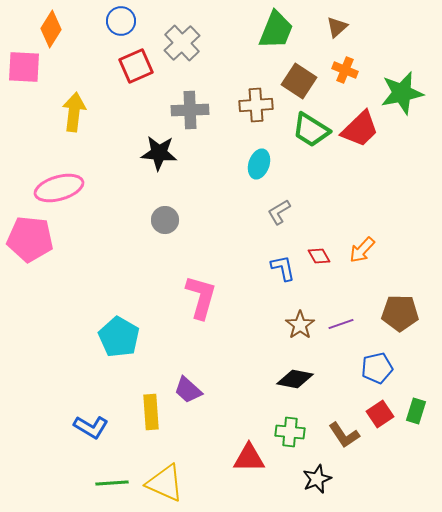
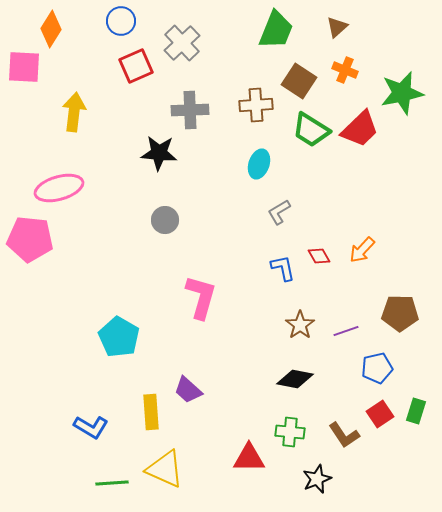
purple line at (341, 324): moved 5 px right, 7 px down
yellow triangle at (165, 483): moved 14 px up
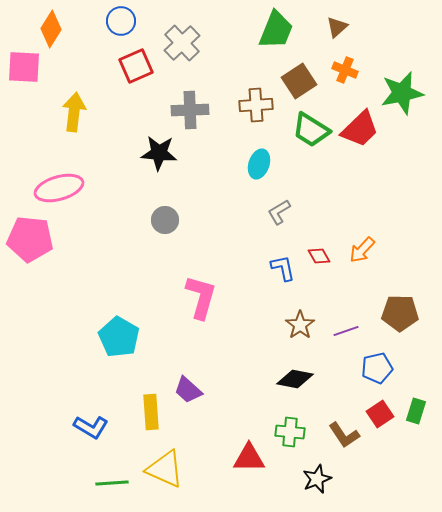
brown square at (299, 81): rotated 24 degrees clockwise
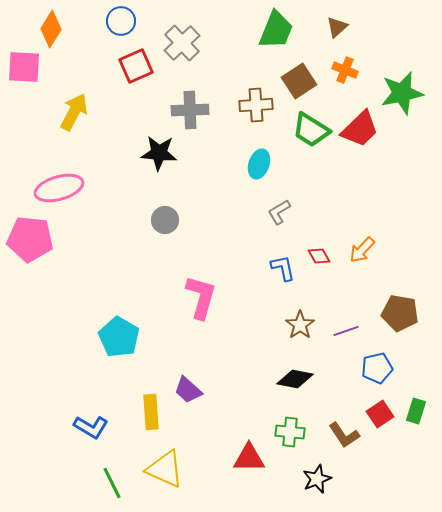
yellow arrow at (74, 112): rotated 21 degrees clockwise
brown pentagon at (400, 313): rotated 9 degrees clockwise
green line at (112, 483): rotated 68 degrees clockwise
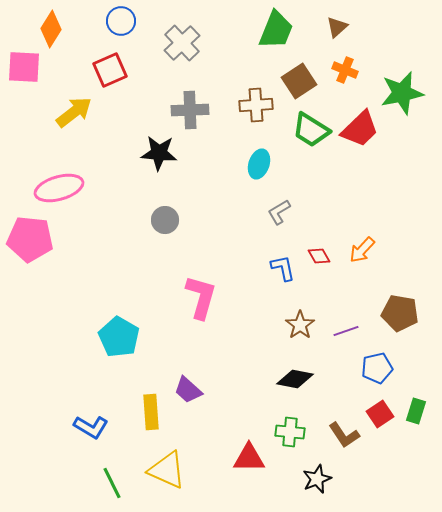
red square at (136, 66): moved 26 px left, 4 px down
yellow arrow at (74, 112): rotated 24 degrees clockwise
yellow triangle at (165, 469): moved 2 px right, 1 px down
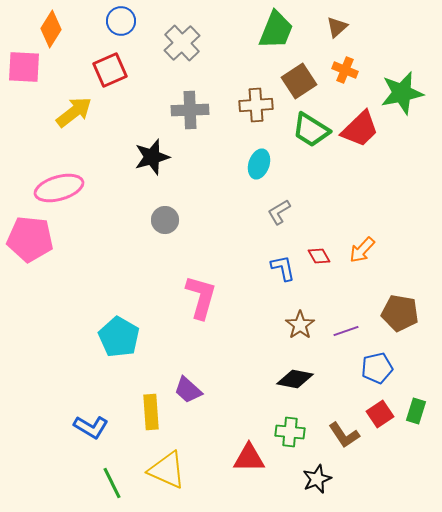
black star at (159, 153): moved 7 px left, 4 px down; rotated 21 degrees counterclockwise
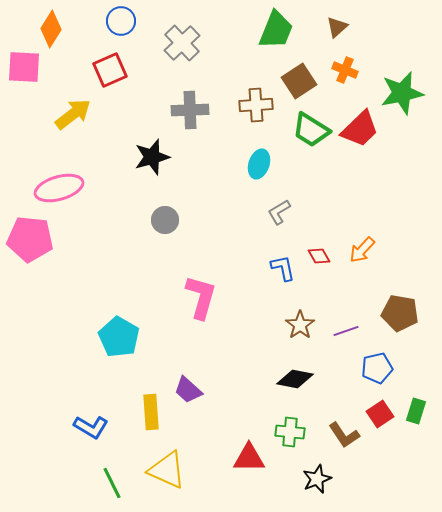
yellow arrow at (74, 112): moved 1 px left, 2 px down
